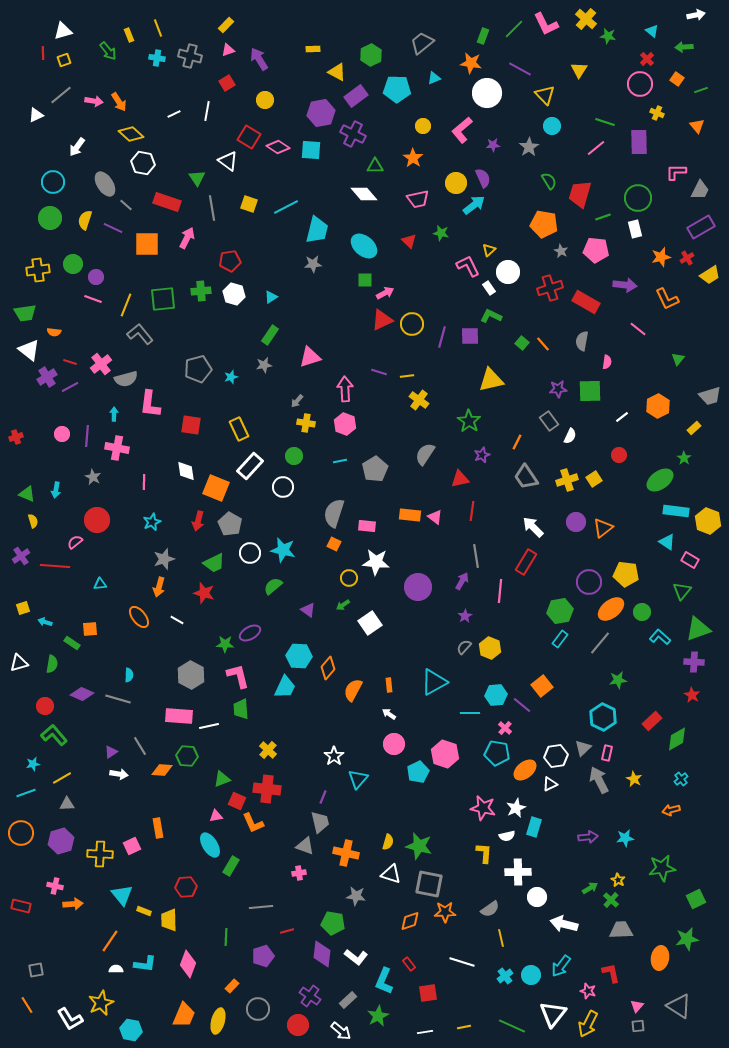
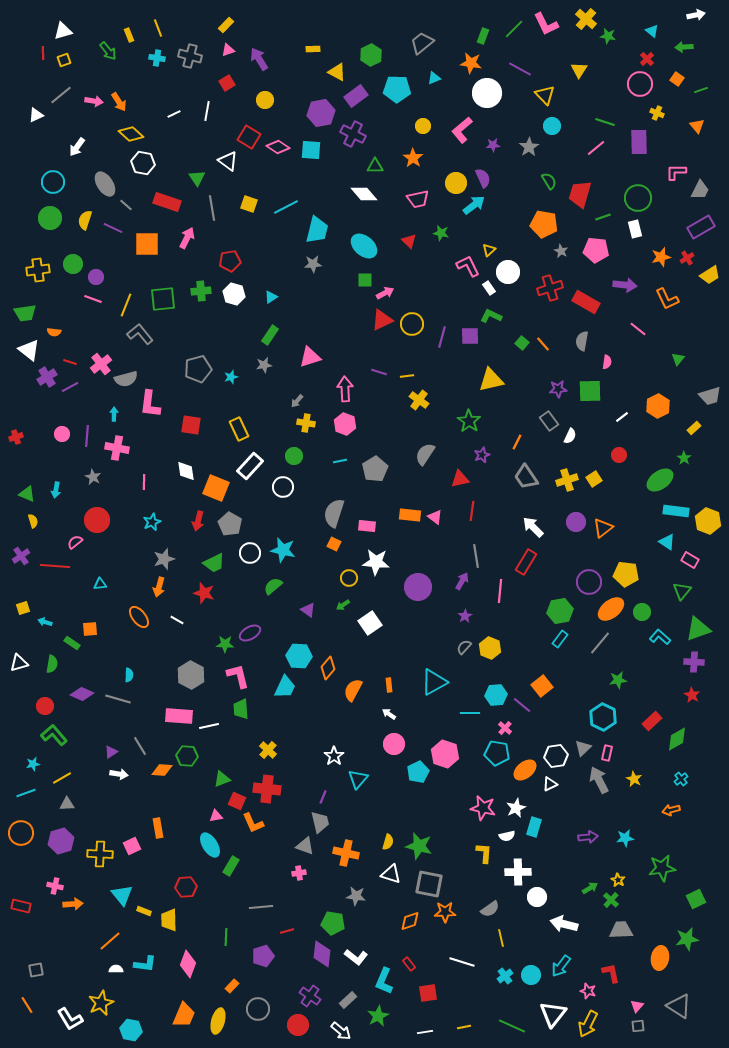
orange line at (110, 941): rotated 15 degrees clockwise
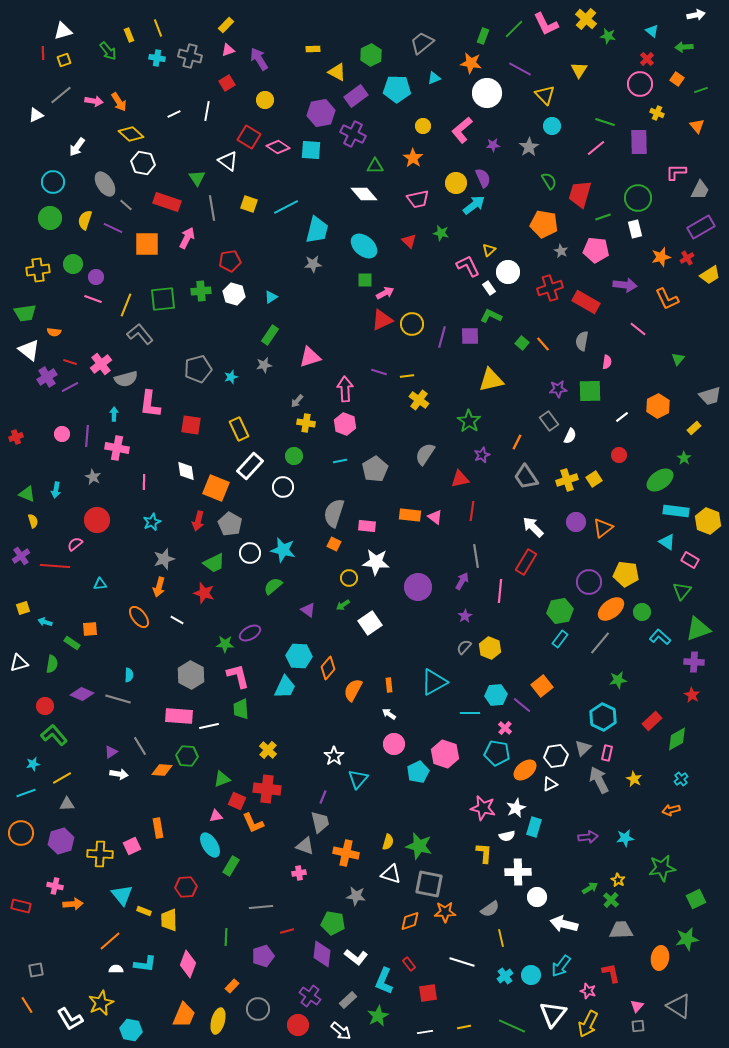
pink semicircle at (75, 542): moved 2 px down
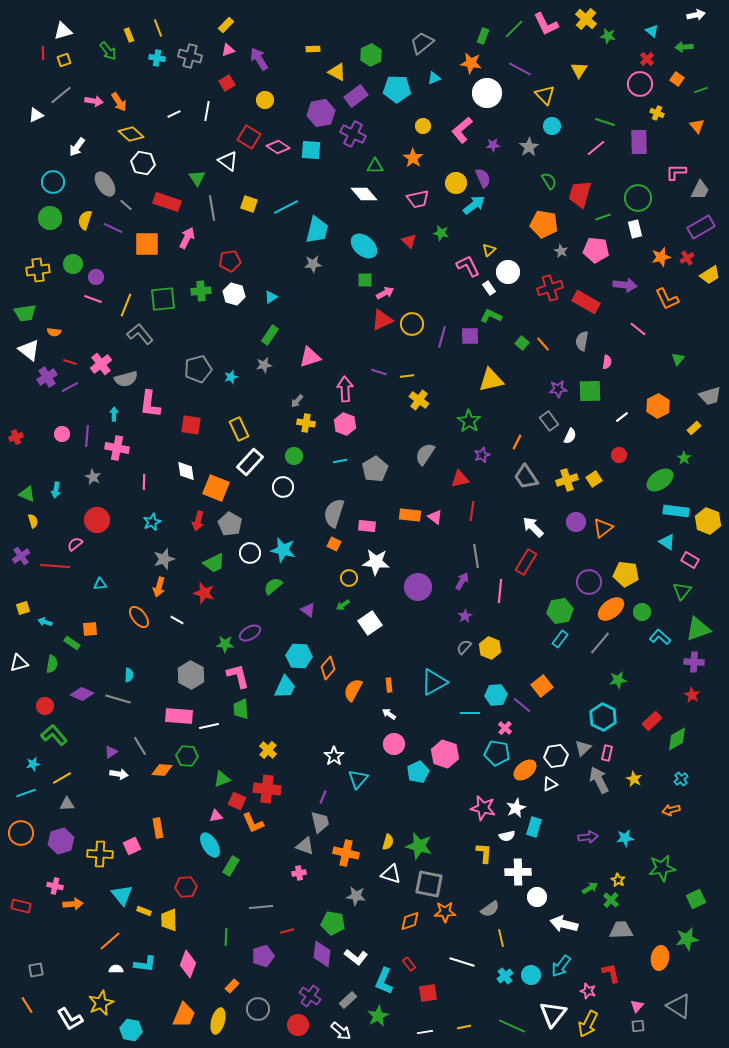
white rectangle at (250, 466): moved 4 px up
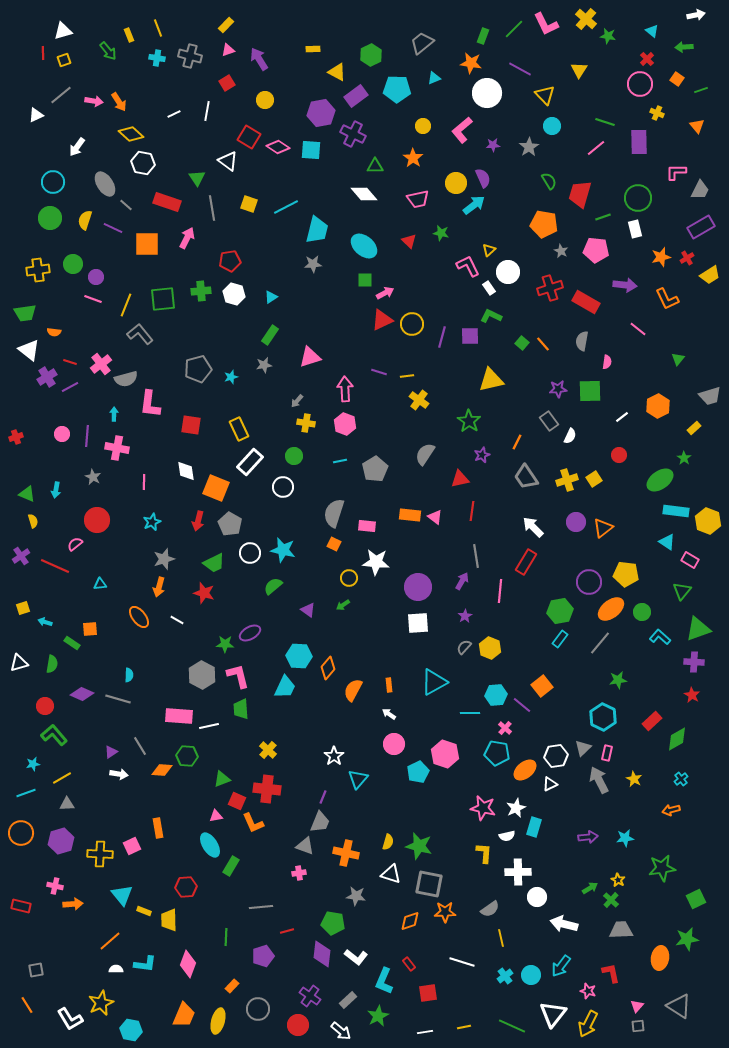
red line at (55, 566): rotated 20 degrees clockwise
white square at (370, 623): moved 48 px right; rotated 30 degrees clockwise
gray hexagon at (191, 675): moved 11 px right
gray trapezoid at (320, 822): rotated 35 degrees clockwise
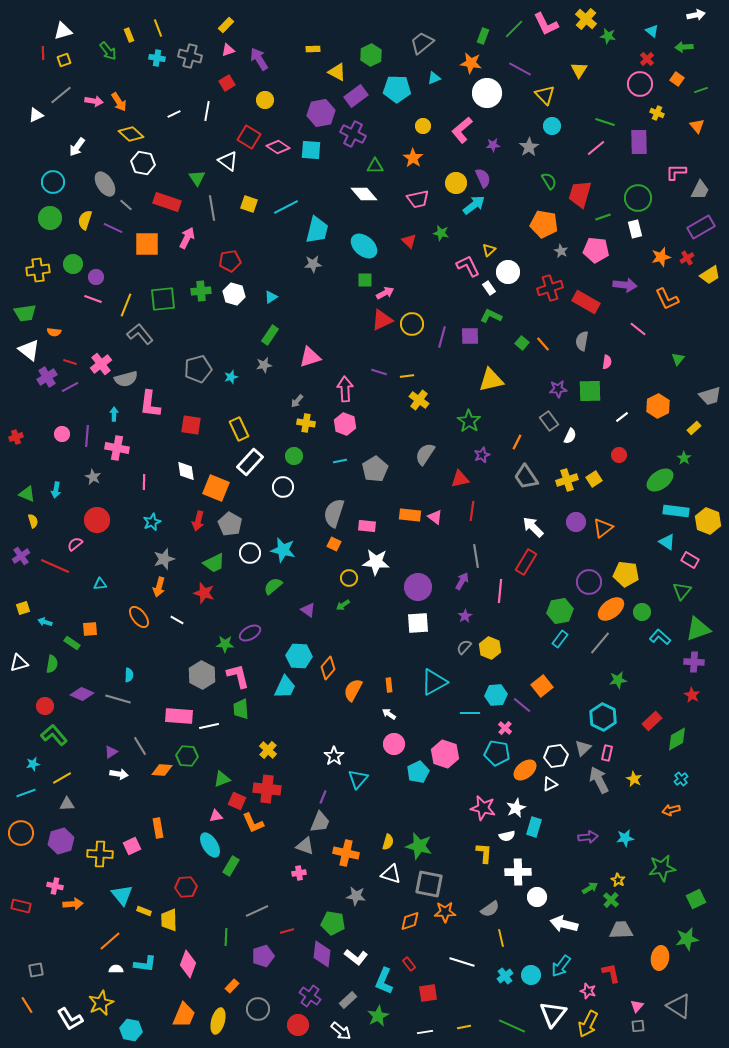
gray line at (261, 907): moved 4 px left, 4 px down; rotated 20 degrees counterclockwise
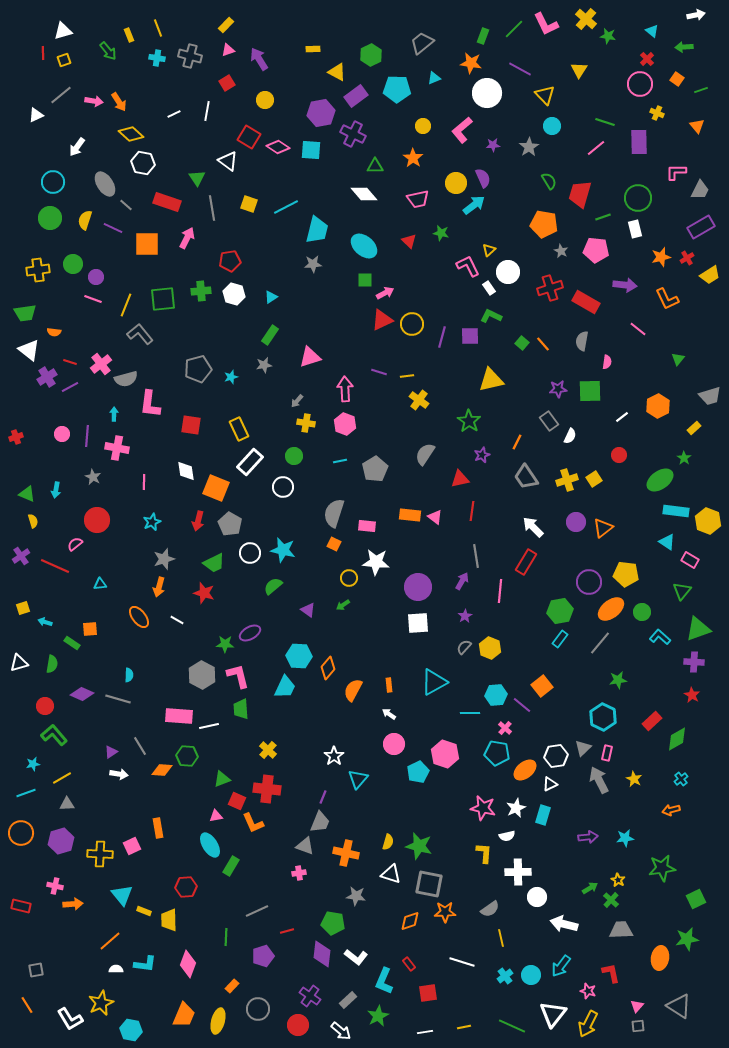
cyan rectangle at (534, 827): moved 9 px right, 12 px up
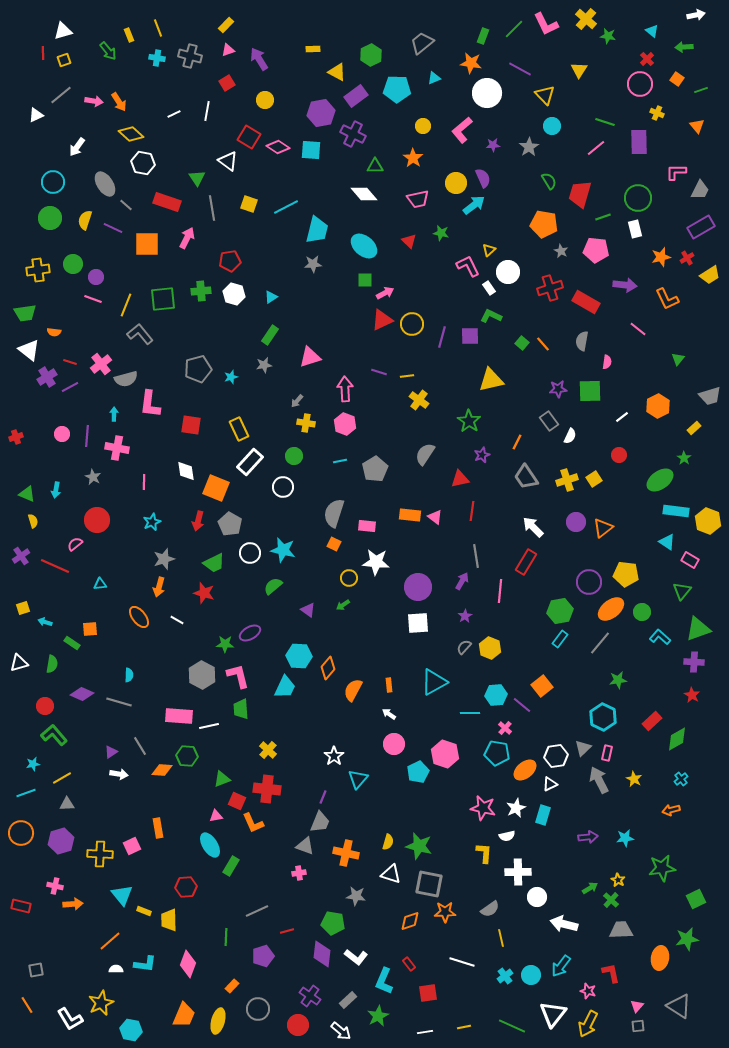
gray line at (118, 699): moved 1 px right, 3 px down
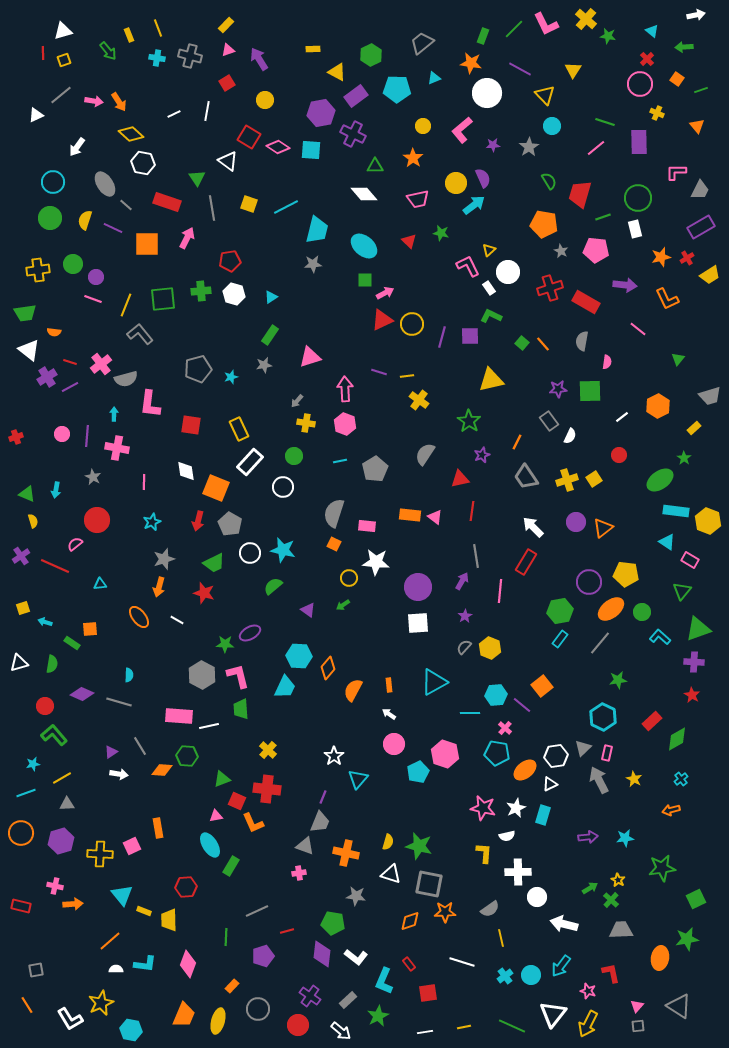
yellow triangle at (579, 70): moved 6 px left
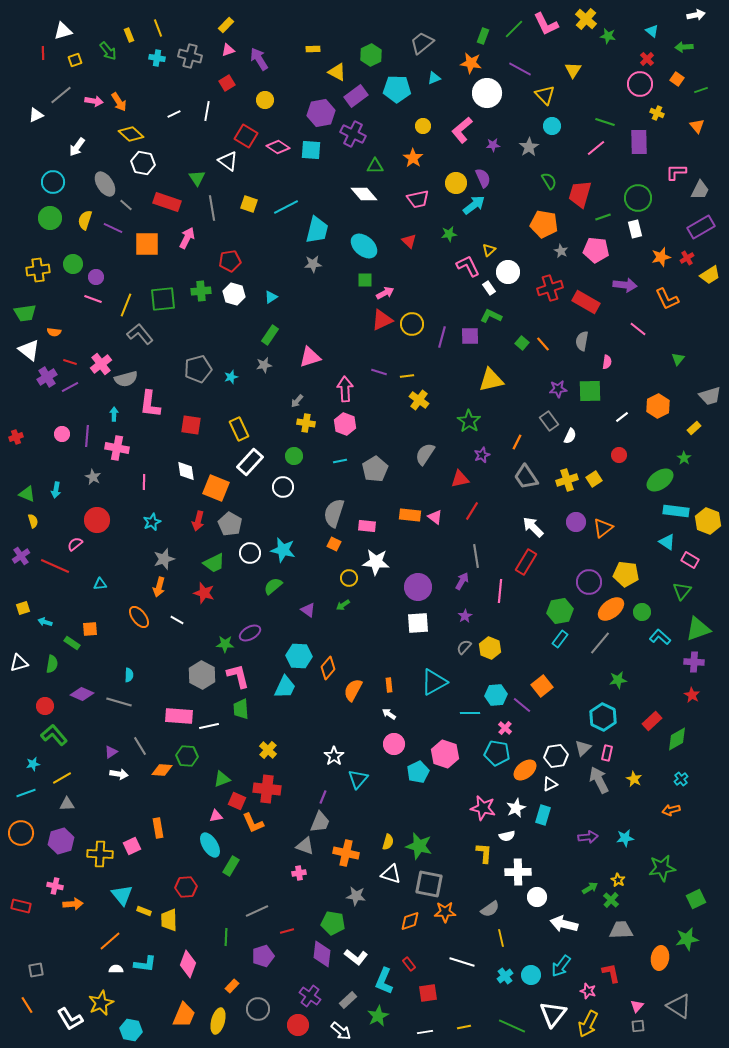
yellow square at (64, 60): moved 11 px right
red square at (249, 137): moved 3 px left, 1 px up
green star at (441, 233): moved 8 px right, 1 px down; rotated 21 degrees counterclockwise
red line at (472, 511): rotated 24 degrees clockwise
